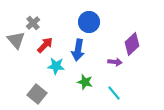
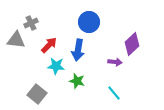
gray cross: moved 2 px left; rotated 16 degrees clockwise
gray triangle: rotated 42 degrees counterclockwise
red arrow: moved 4 px right
green star: moved 8 px left, 1 px up
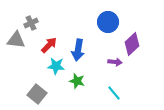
blue circle: moved 19 px right
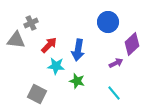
purple arrow: moved 1 px right, 1 px down; rotated 32 degrees counterclockwise
gray square: rotated 12 degrees counterclockwise
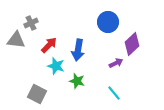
cyan star: rotated 12 degrees clockwise
